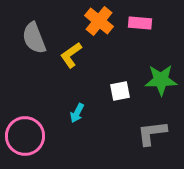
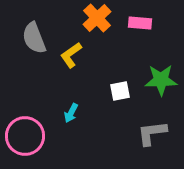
orange cross: moved 2 px left, 3 px up; rotated 8 degrees clockwise
cyan arrow: moved 6 px left
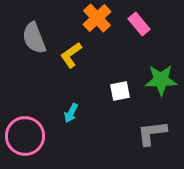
pink rectangle: moved 1 px left, 1 px down; rotated 45 degrees clockwise
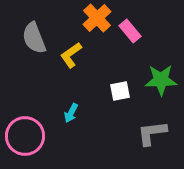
pink rectangle: moved 9 px left, 7 px down
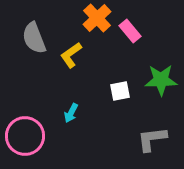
gray L-shape: moved 6 px down
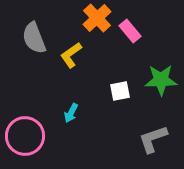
gray L-shape: moved 1 px right; rotated 12 degrees counterclockwise
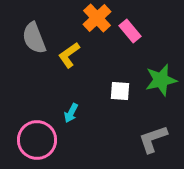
yellow L-shape: moved 2 px left
green star: rotated 12 degrees counterclockwise
white square: rotated 15 degrees clockwise
pink circle: moved 12 px right, 4 px down
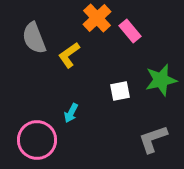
white square: rotated 15 degrees counterclockwise
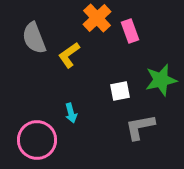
pink rectangle: rotated 20 degrees clockwise
cyan arrow: rotated 42 degrees counterclockwise
gray L-shape: moved 13 px left, 12 px up; rotated 8 degrees clockwise
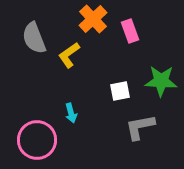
orange cross: moved 4 px left, 1 px down
green star: moved 1 px down; rotated 16 degrees clockwise
